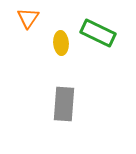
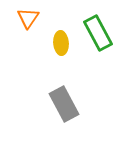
green rectangle: rotated 36 degrees clockwise
gray rectangle: rotated 32 degrees counterclockwise
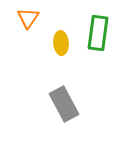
green rectangle: rotated 36 degrees clockwise
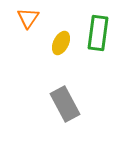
yellow ellipse: rotated 30 degrees clockwise
gray rectangle: moved 1 px right
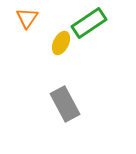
orange triangle: moved 1 px left
green rectangle: moved 9 px left, 10 px up; rotated 48 degrees clockwise
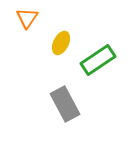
green rectangle: moved 9 px right, 37 px down
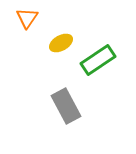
yellow ellipse: rotated 35 degrees clockwise
gray rectangle: moved 1 px right, 2 px down
